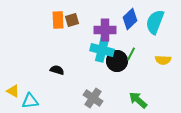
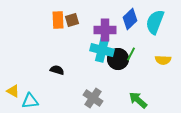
black circle: moved 1 px right, 2 px up
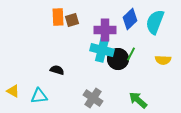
orange rectangle: moved 3 px up
cyan triangle: moved 9 px right, 5 px up
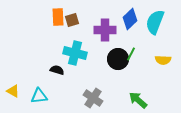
cyan cross: moved 27 px left, 3 px down
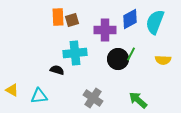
blue diamond: rotated 15 degrees clockwise
cyan cross: rotated 20 degrees counterclockwise
yellow triangle: moved 1 px left, 1 px up
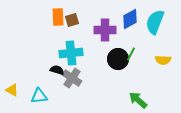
cyan cross: moved 4 px left
gray cross: moved 21 px left, 20 px up
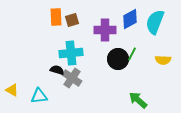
orange rectangle: moved 2 px left
green line: moved 1 px right
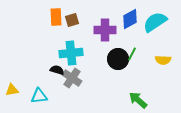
cyan semicircle: rotated 35 degrees clockwise
yellow triangle: rotated 40 degrees counterclockwise
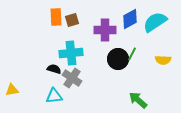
black semicircle: moved 3 px left, 1 px up
cyan triangle: moved 15 px right
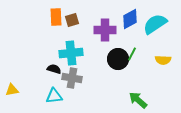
cyan semicircle: moved 2 px down
gray cross: rotated 24 degrees counterclockwise
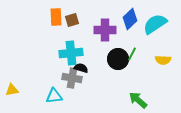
blue diamond: rotated 15 degrees counterclockwise
black semicircle: moved 27 px right, 1 px up
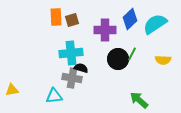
green arrow: moved 1 px right
